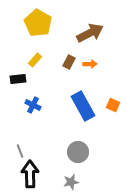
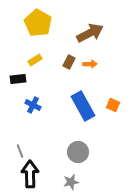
yellow rectangle: rotated 16 degrees clockwise
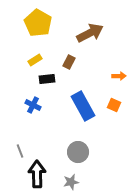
orange arrow: moved 29 px right, 12 px down
black rectangle: moved 29 px right
orange square: moved 1 px right
black arrow: moved 7 px right
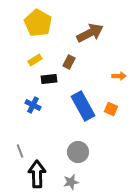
black rectangle: moved 2 px right
orange square: moved 3 px left, 4 px down
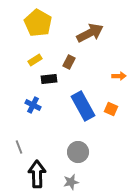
gray line: moved 1 px left, 4 px up
